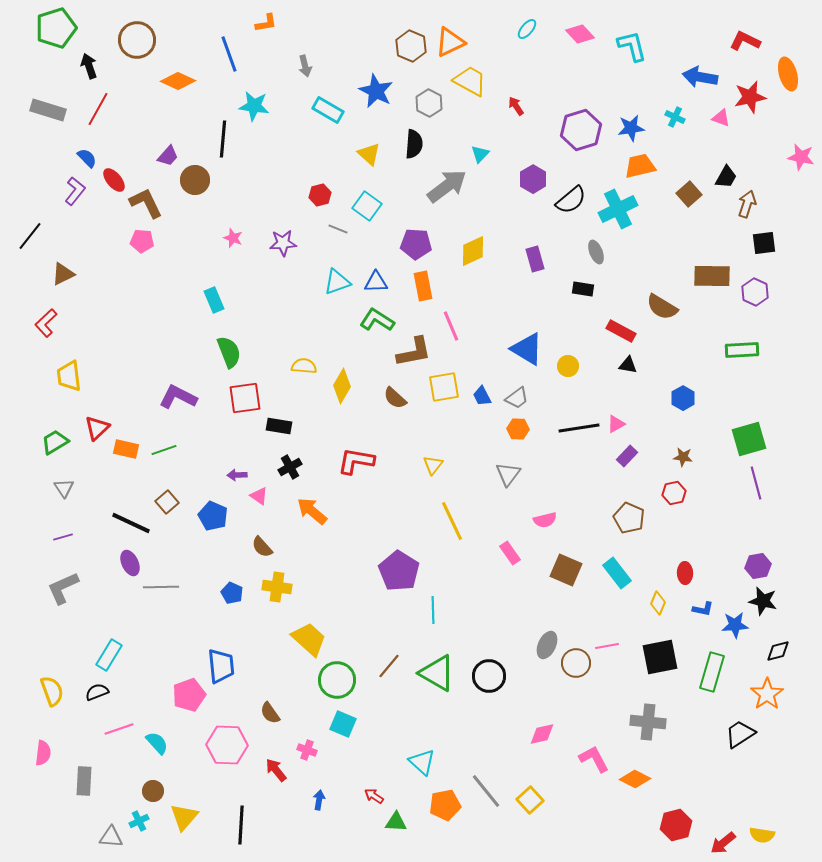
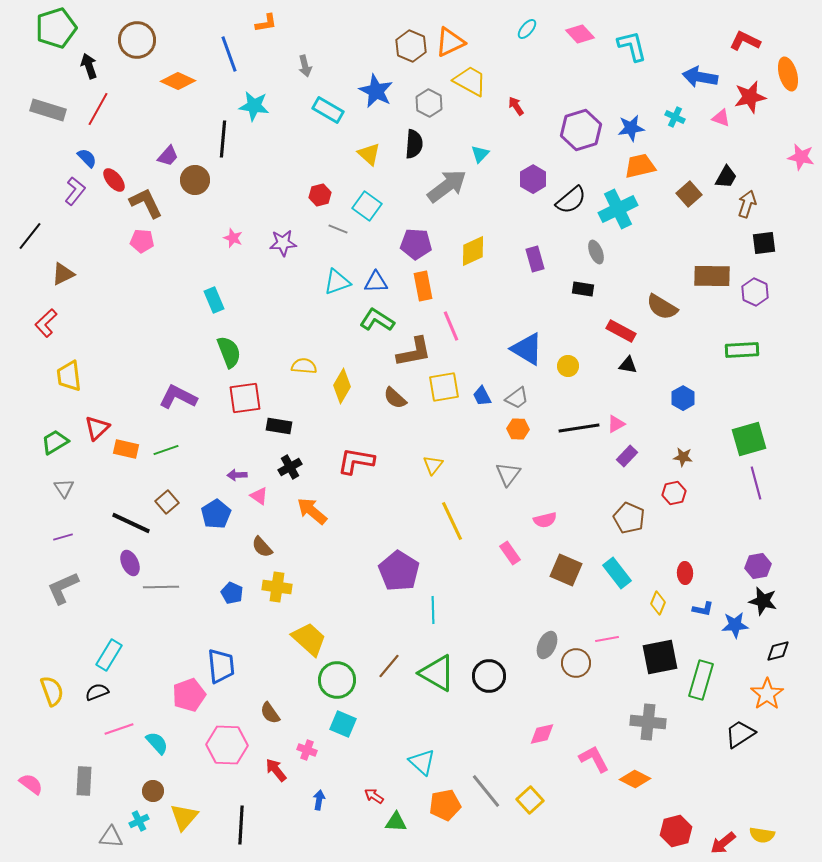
green line at (164, 450): moved 2 px right
blue pentagon at (213, 516): moved 3 px right, 2 px up; rotated 16 degrees clockwise
pink line at (607, 646): moved 7 px up
green rectangle at (712, 672): moved 11 px left, 8 px down
pink semicircle at (43, 753): moved 12 px left, 31 px down; rotated 60 degrees counterclockwise
red hexagon at (676, 825): moved 6 px down
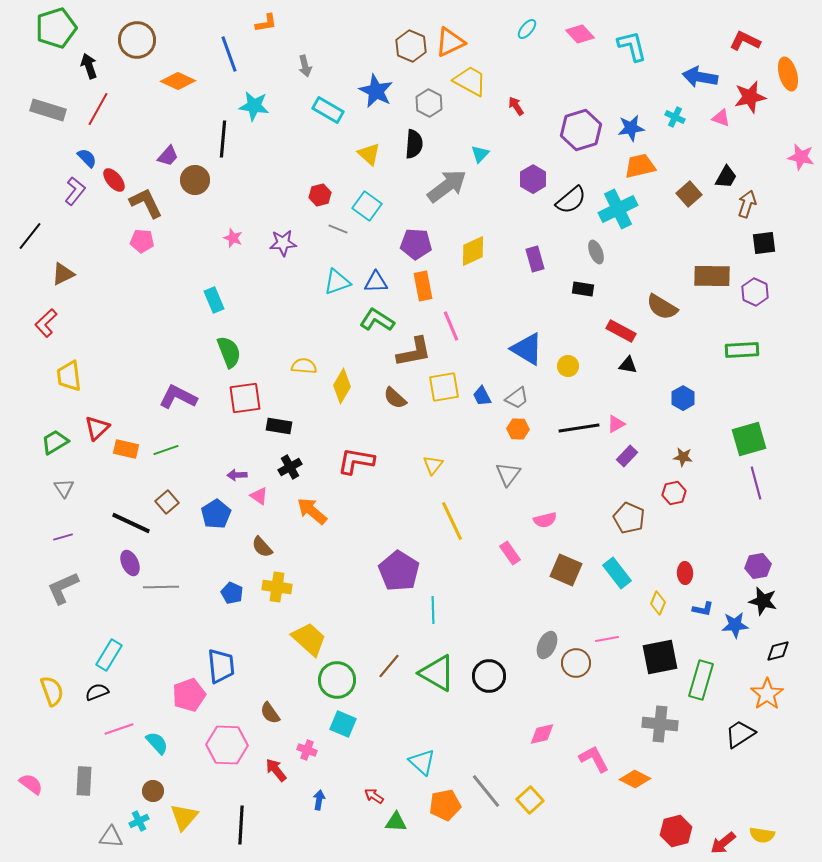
gray cross at (648, 722): moved 12 px right, 2 px down
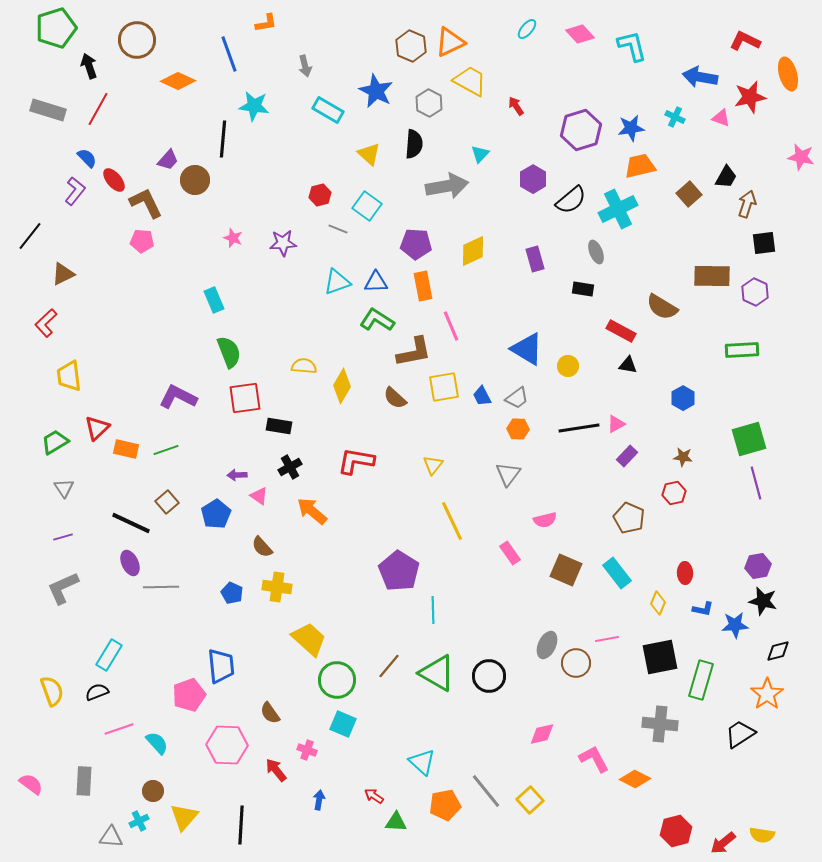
purple trapezoid at (168, 156): moved 4 px down
gray arrow at (447, 186): rotated 27 degrees clockwise
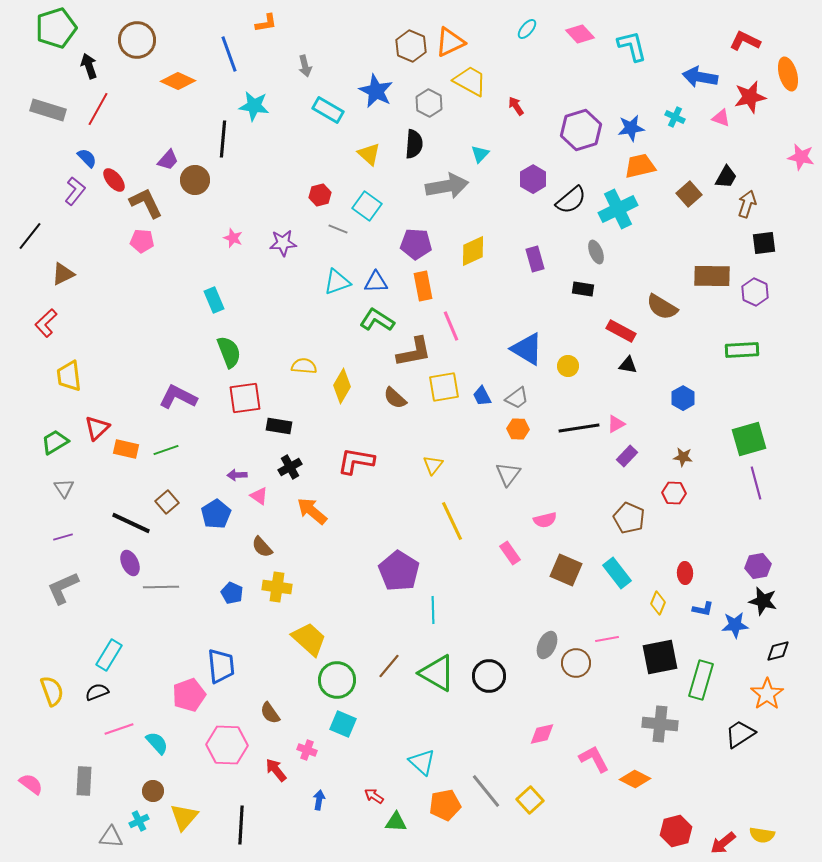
red hexagon at (674, 493): rotated 15 degrees clockwise
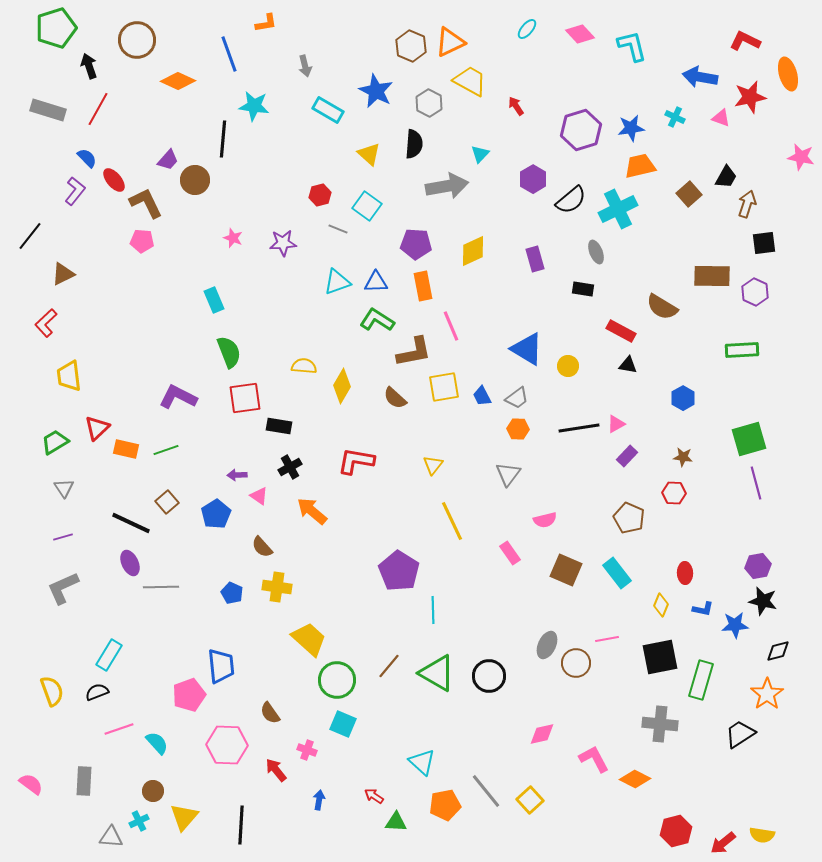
yellow diamond at (658, 603): moved 3 px right, 2 px down
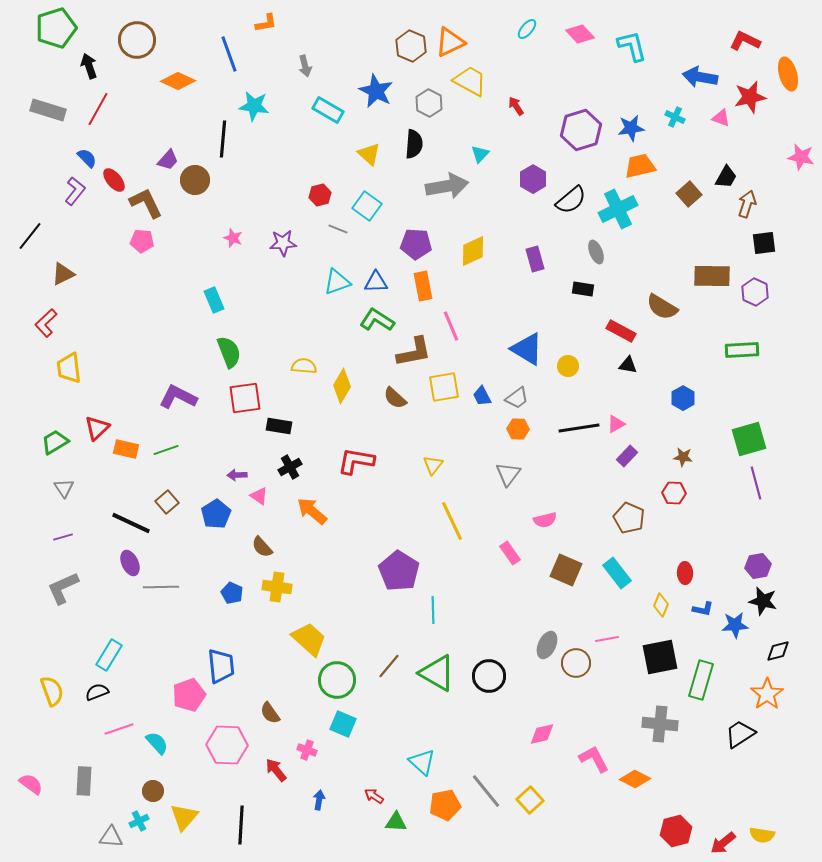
yellow trapezoid at (69, 376): moved 8 px up
